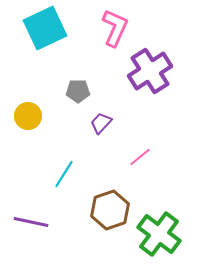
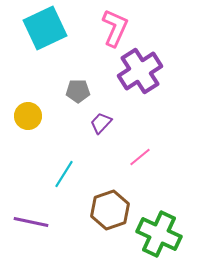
purple cross: moved 10 px left
green cross: rotated 12 degrees counterclockwise
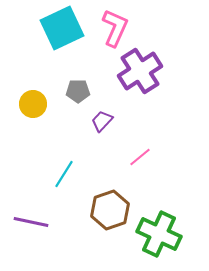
cyan square: moved 17 px right
yellow circle: moved 5 px right, 12 px up
purple trapezoid: moved 1 px right, 2 px up
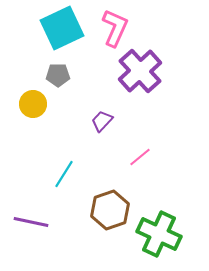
purple cross: rotated 9 degrees counterclockwise
gray pentagon: moved 20 px left, 16 px up
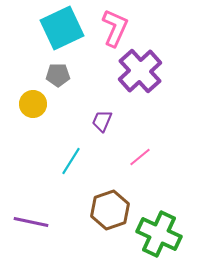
purple trapezoid: rotated 20 degrees counterclockwise
cyan line: moved 7 px right, 13 px up
